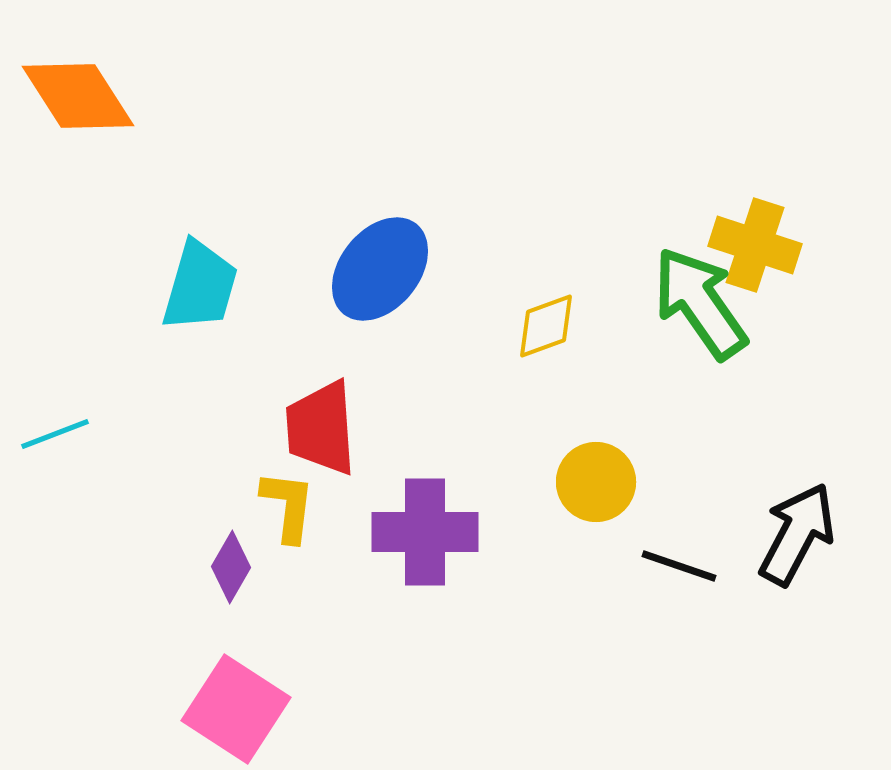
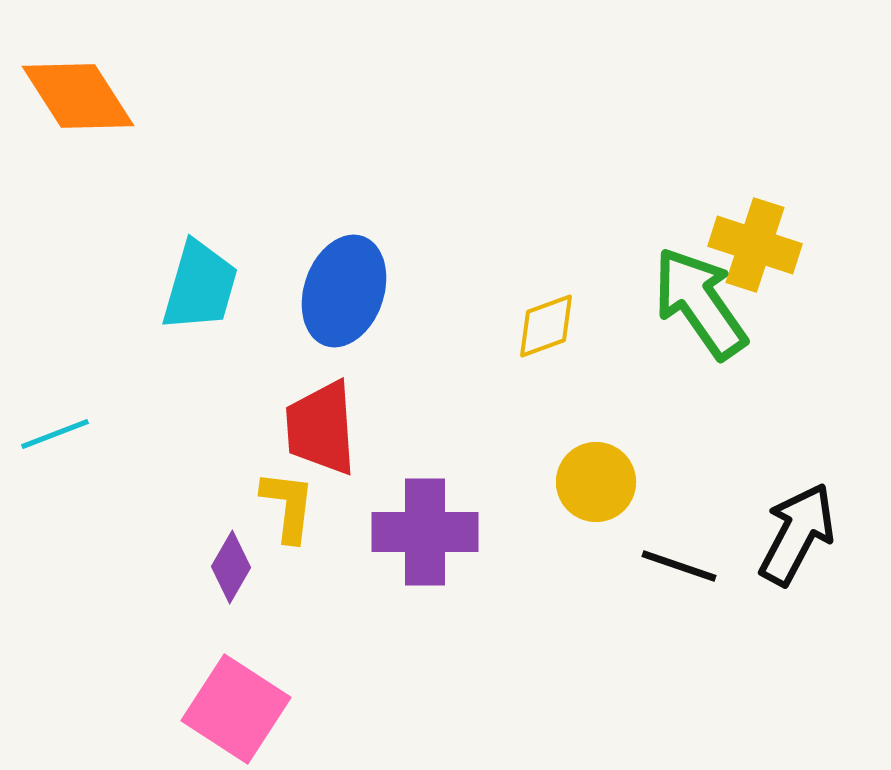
blue ellipse: moved 36 px left, 22 px down; rotated 20 degrees counterclockwise
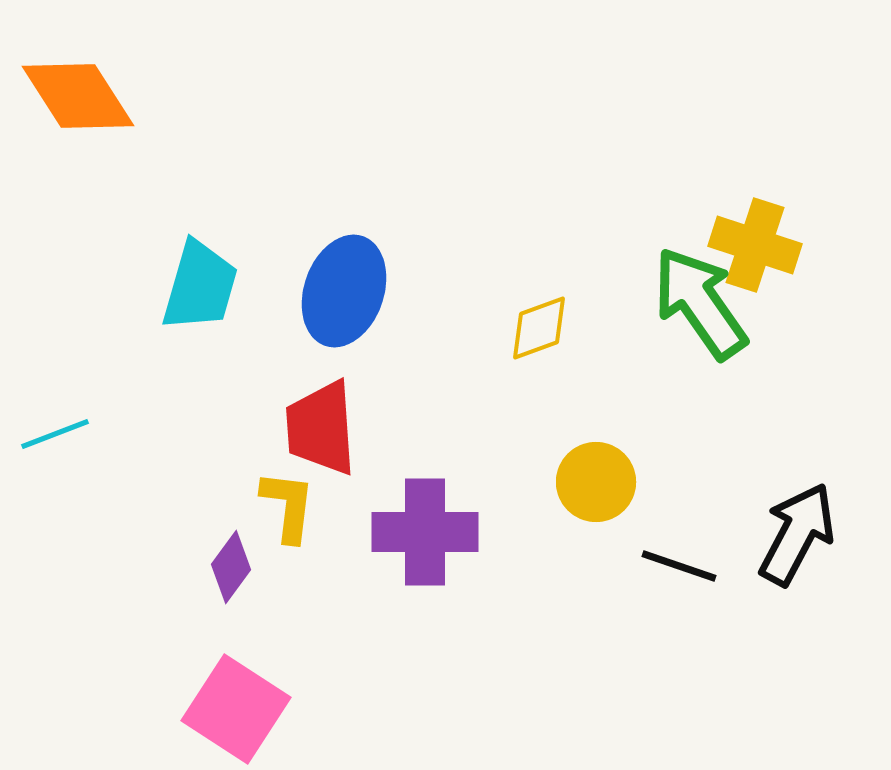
yellow diamond: moved 7 px left, 2 px down
purple diamond: rotated 6 degrees clockwise
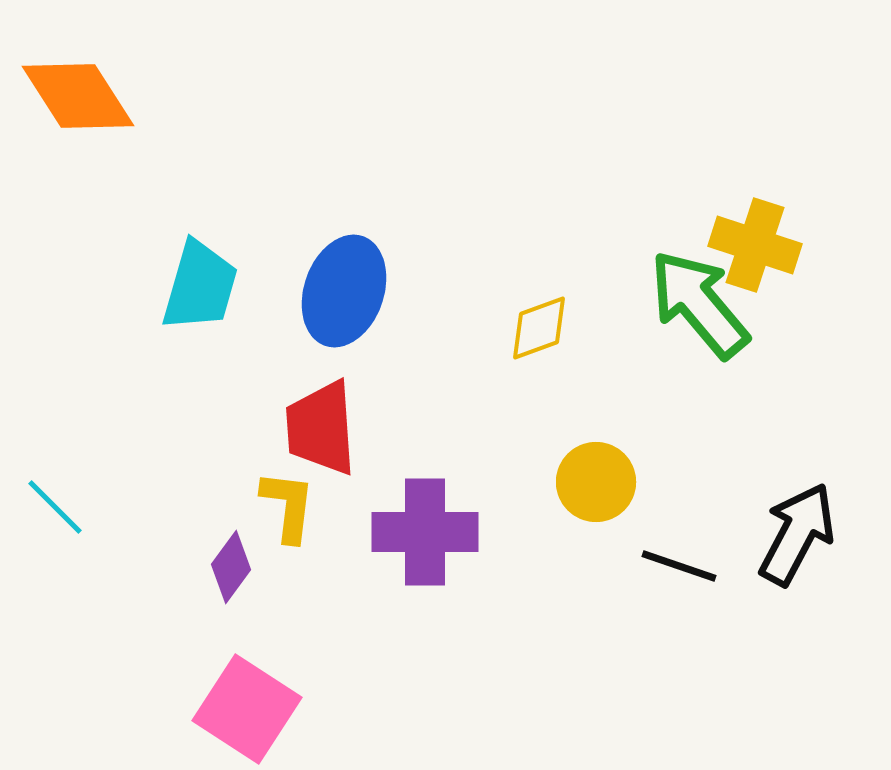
green arrow: moved 1 px left, 1 px down; rotated 5 degrees counterclockwise
cyan line: moved 73 px down; rotated 66 degrees clockwise
pink square: moved 11 px right
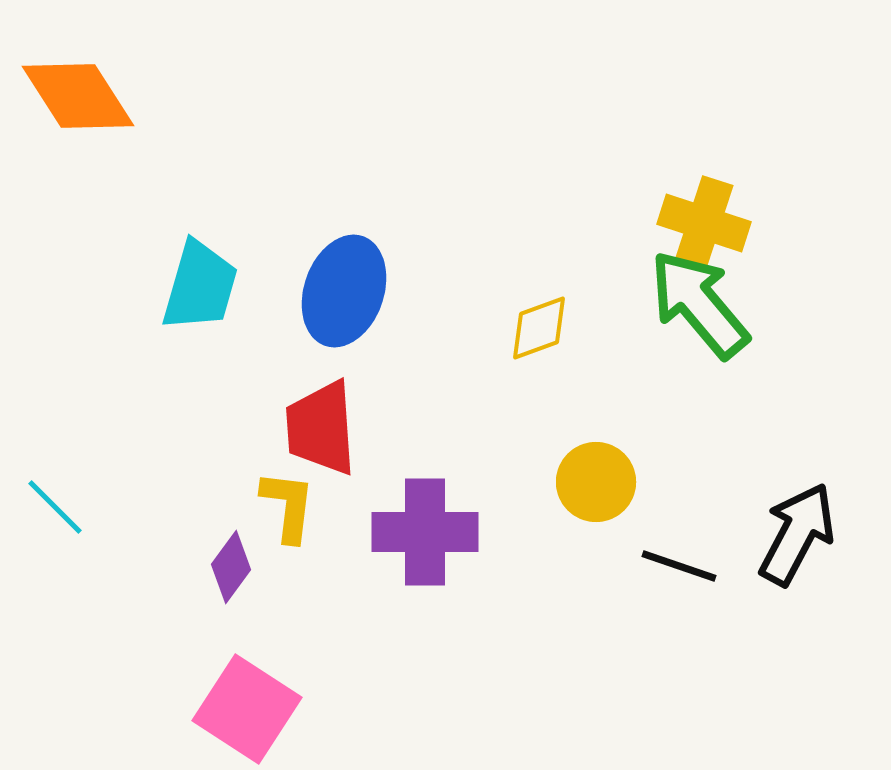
yellow cross: moved 51 px left, 22 px up
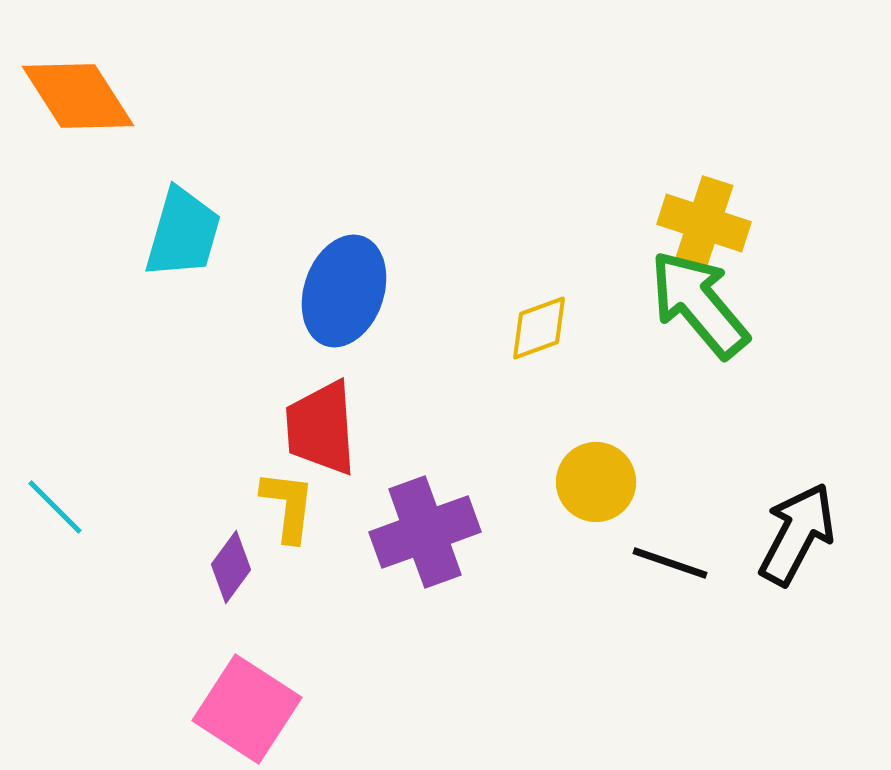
cyan trapezoid: moved 17 px left, 53 px up
purple cross: rotated 20 degrees counterclockwise
black line: moved 9 px left, 3 px up
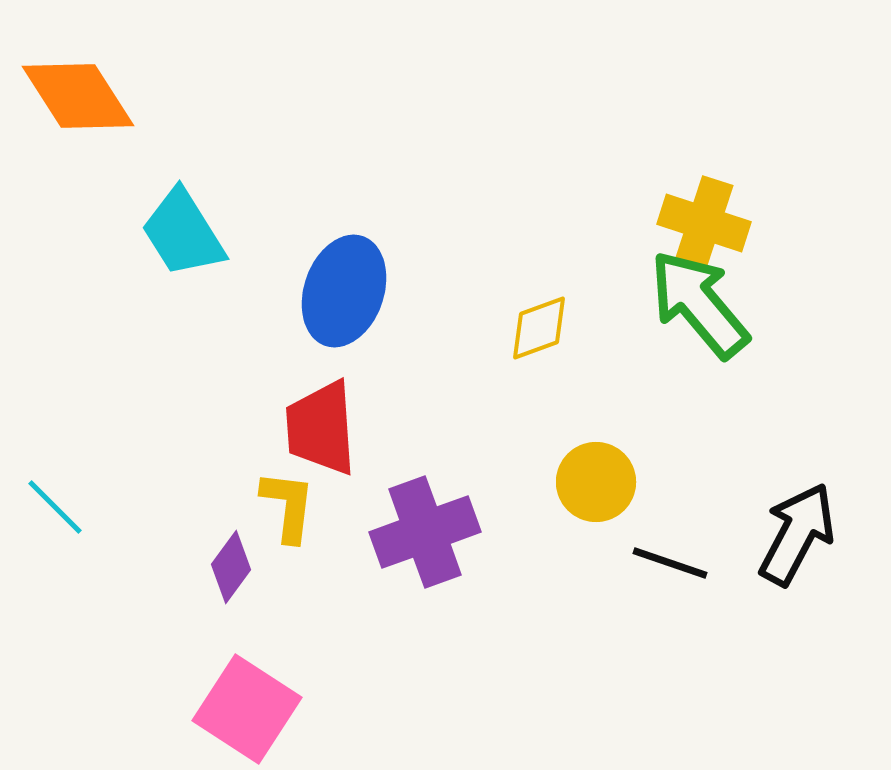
cyan trapezoid: rotated 132 degrees clockwise
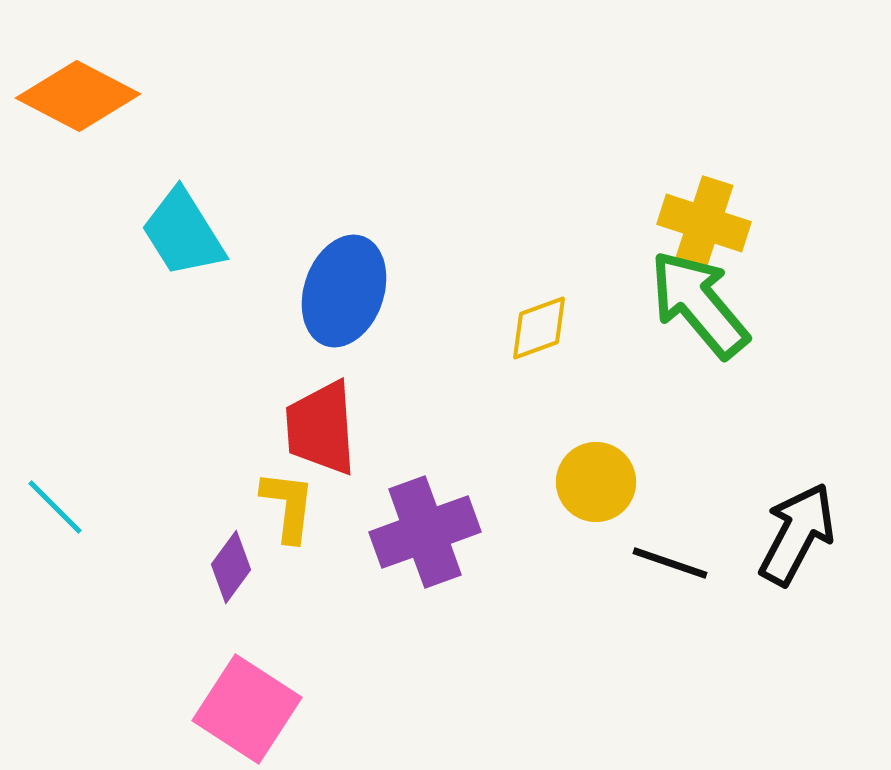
orange diamond: rotated 30 degrees counterclockwise
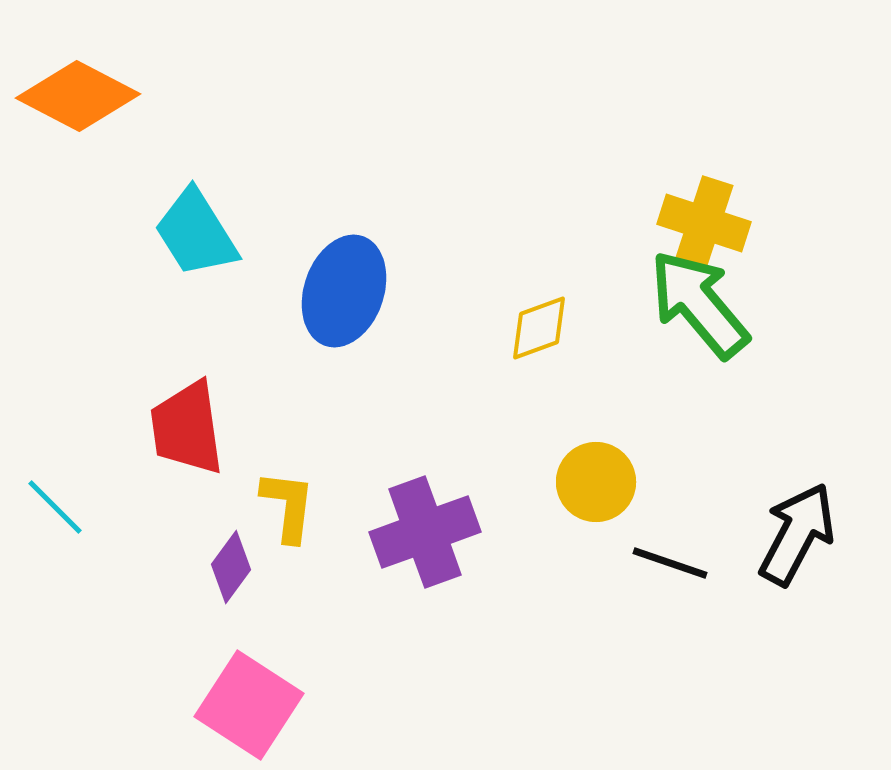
cyan trapezoid: moved 13 px right
red trapezoid: moved 134 px left; rotated 4 degrees counterclockwise
pink square: moved 2 px right, 4 px up
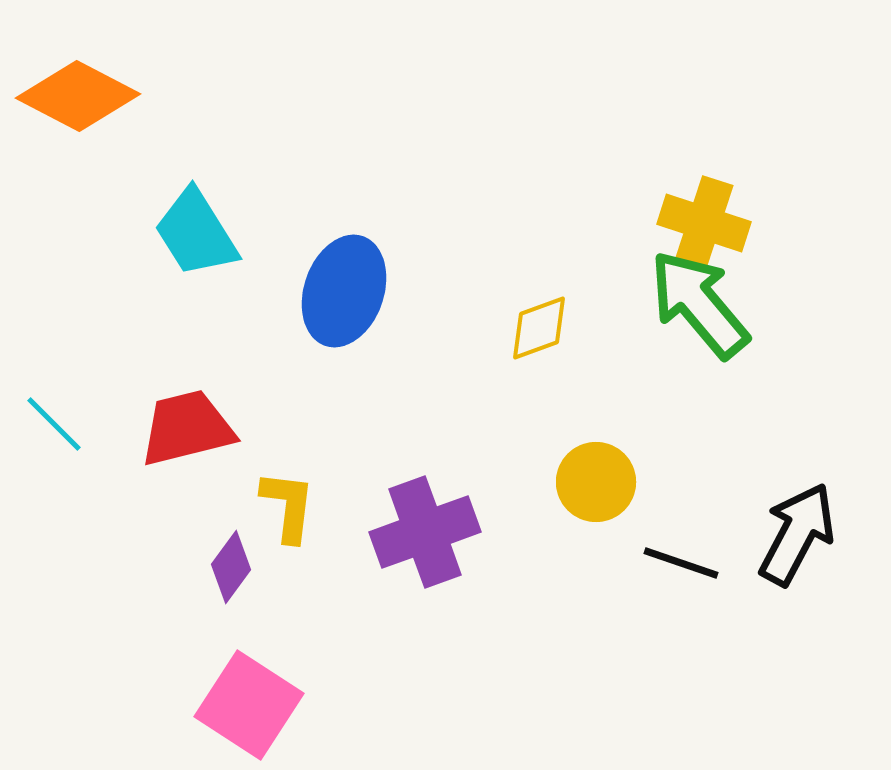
red trapezoid: rotated 84 degrees clockwise
cyan line: moved 1 px left, 83 px up
black line: moved 11 px right
